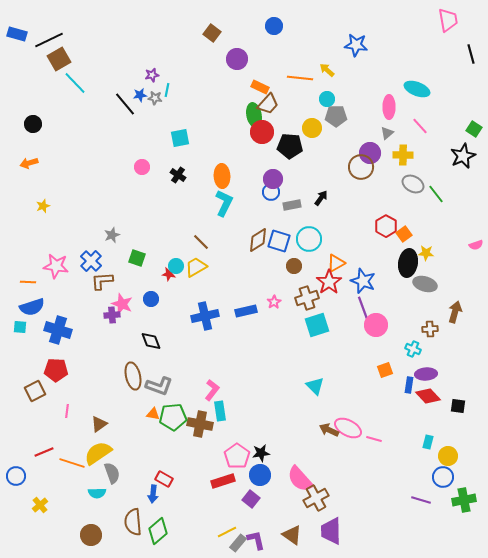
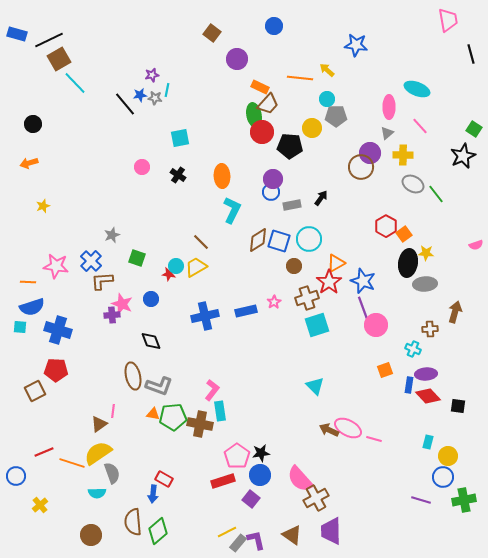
cyan L-shape at (224, 203): moved 8 px right, 7 px down
gray ellipse at (425, 284): rotated 20 degrees counterclockwise
pink line at (67, 411): moved 46 px right
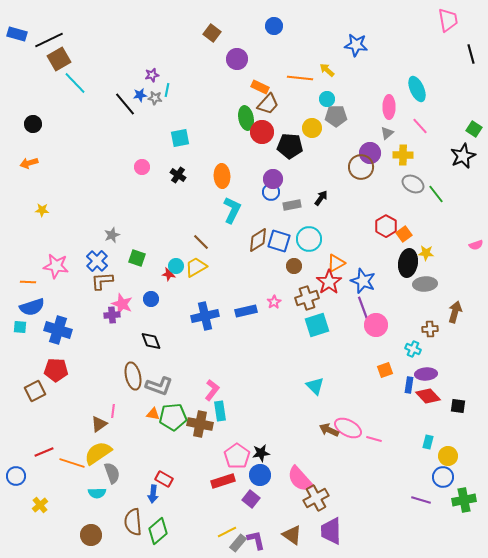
cyan ellipse at (417, 89): rotated 45 degrees clockwise
green ellipse at (254, 115): moved 8 px left, 3 px down
yellow star at (43, 206): moved 1 px left, 4 px down; rotated 24 degrees clockwise
blue cross at (91, 261): moved 6 px right
